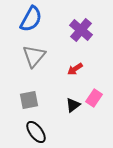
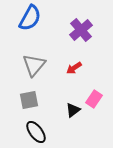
blue semicircle: moved 1 px left, 1 px up
purple cross: rotated 10 degrees clockwise
gray triangle: moved 9 px down
red arrow: moved 1 px left, 1 px up
pink rectangle: moved 1 px down
black triangle: moved 5 px down
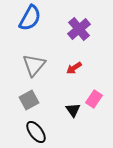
purple cross: moved 2 px left, 1 px up
gray square: rotated 18 degrees counterclockwise
black triangle: rotated 28 degrees counterclockwise
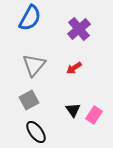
pink rectangle: moved 16 px down
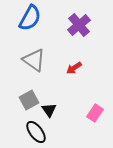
purple cross: moved 4 px up
gray triangle: moved 5 px up; rotated 35 degrees counterclockwise
black triangle: moved 24 px left
pink rectangle: moved 1 px right, 2 px up
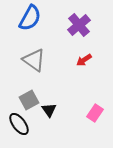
red arrow: moved 10 px right, 8 px up
black ellipse: moved 17 px left, 8 px up
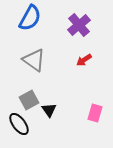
pink rectangle: rotated 18 degrees counterclockwise
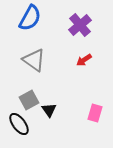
purple cross: moved 1 px right
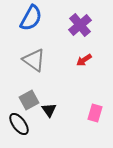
blue semicircle: moved 1 px right
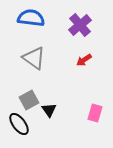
blue semicircle: rotated 112 degrees counterclockwise
gray triangle: moved 2 px up
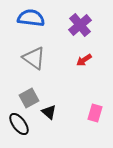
gray square: moved 2 px up
black triangle: moved 2 px down; rotated 14 degrees counterclockwise
